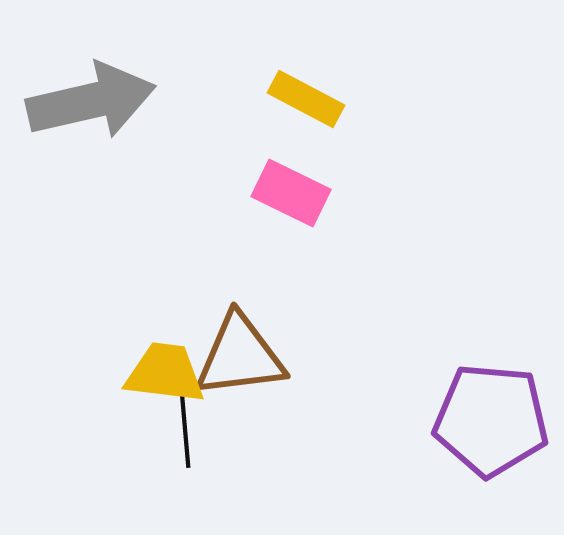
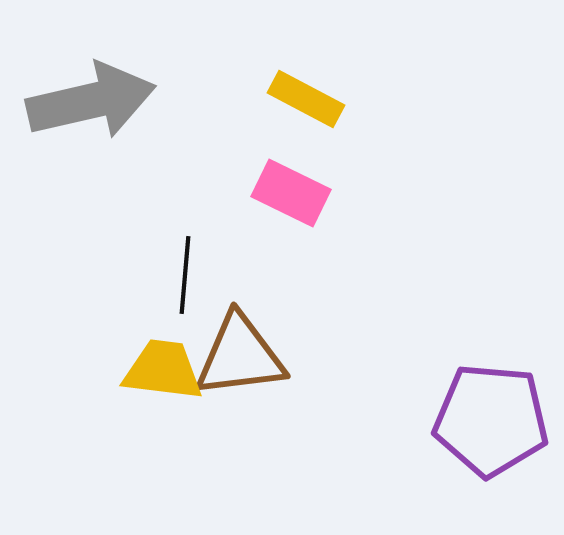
yellow trapezoid: moved 2 px left, 3 px up
black line: moved 154 px up; rotated 10 degrees clockwise
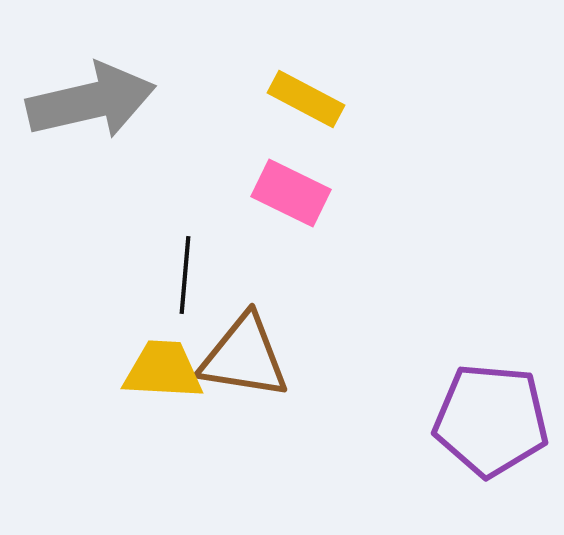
brown triangle: moved 4 px right, 1 px down; rotated 16 degrees clockwise
yellow trapezoid: rotated 4 degrees counterclockwise
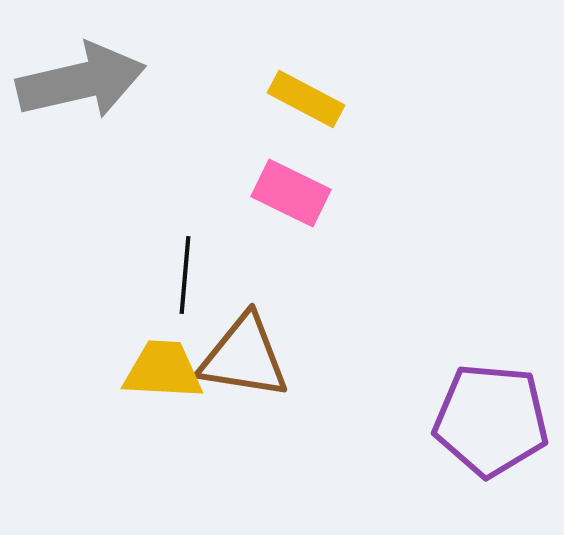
gray arrow: moved 10 px left, 20 px up
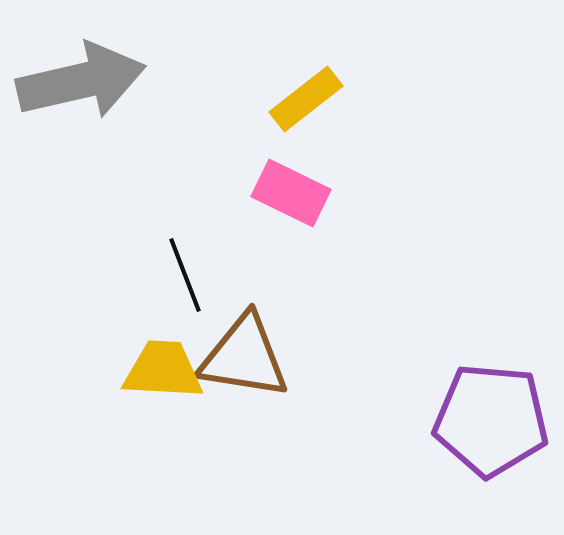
yellow rectangle: rotated 66 degrees counterclockwise
black line: rotated 26 degrees counterclockwise
